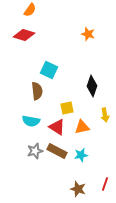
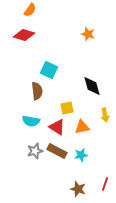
black diamond: rotated 35 degrees counterclockwise
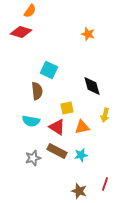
orange semicircle: moved 1 px down
red diamond: moved 3 px left, 3 px up
yellow arrow: rotated 24 degrees clockwise
gray star: moved 2 px left, 7 px down
brown star: moved 1 px right, 2 px down
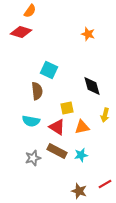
red line: rotated 40 degrees clockwise
